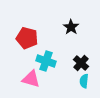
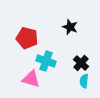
black star: moved 1 px left; rotated 14 degrees counterclockwise
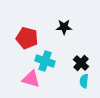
black star: moved 6 px left; rotated 21 degrees counterclockwise
cyan cross: moved 1 px left
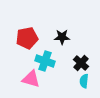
black star: moved 2 px left, 10 px down
red pentagon: rotated 25 degrees counterclockwise
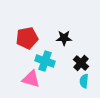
black star: moved 2 px right, 1 px down
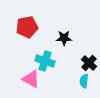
red pentagon: moved 11 px up
black cross: moved 8 px right
pink triangle: rotated 12 degrees clockwise
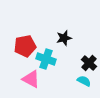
red pentagon: moved 2 px left, 19 px down
black star: rotated 14 degrees counterclockwise
cyan cross: moved 1 px right, 2 px up
cyan semicircle: rotated 112 degrees clockwise
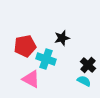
black star: moved 2 px left
black cross: moved 1 px left, 2 px down
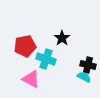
black star: rotated 21 degrees counterclockwise
black cross: rotated 28 degrees counterclockwise
cyan semicircle: moved 4 px up
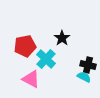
cyan cross: rotated 24 degrees clockwise
